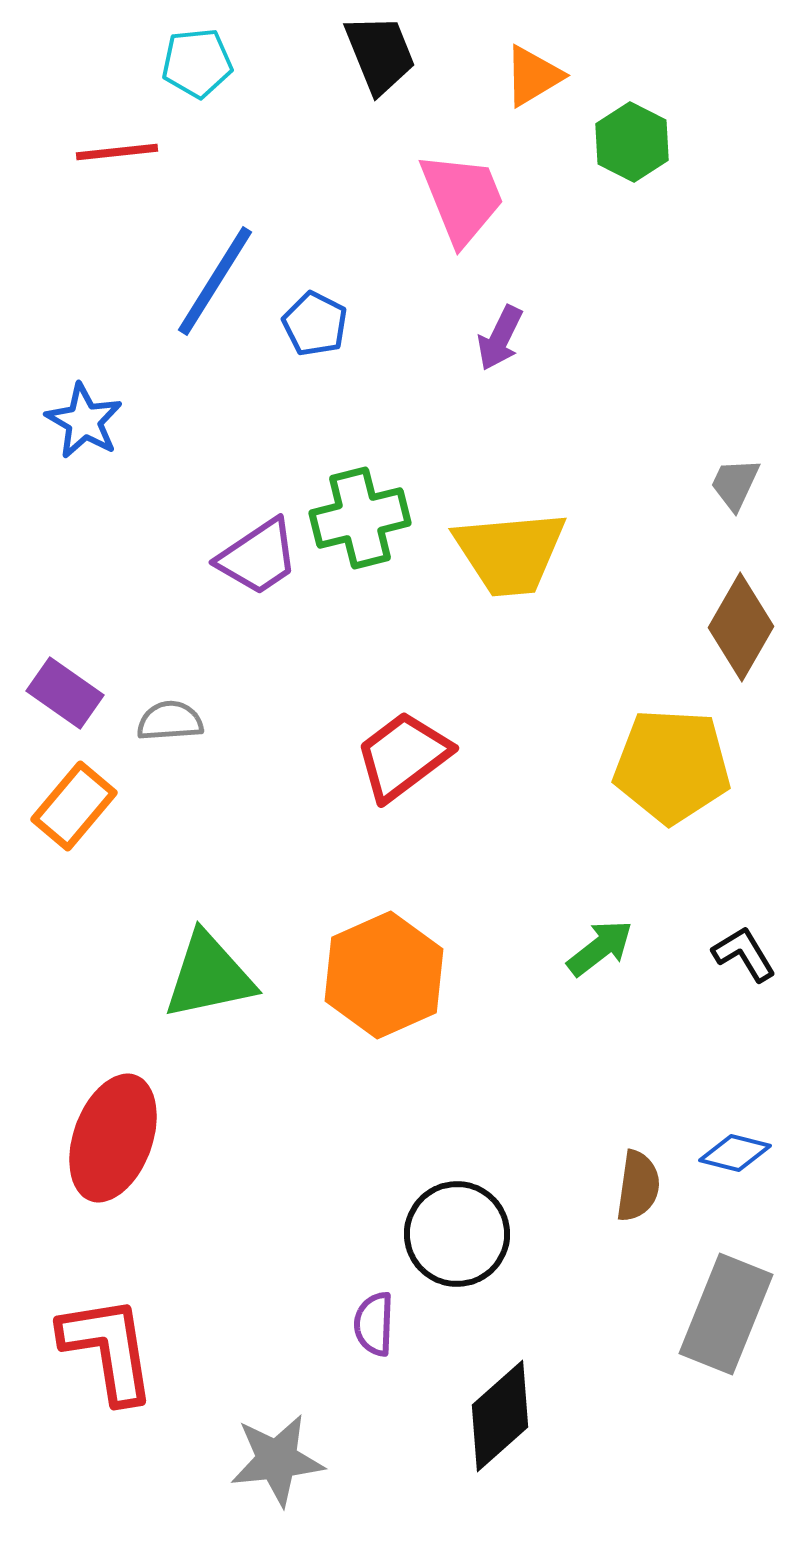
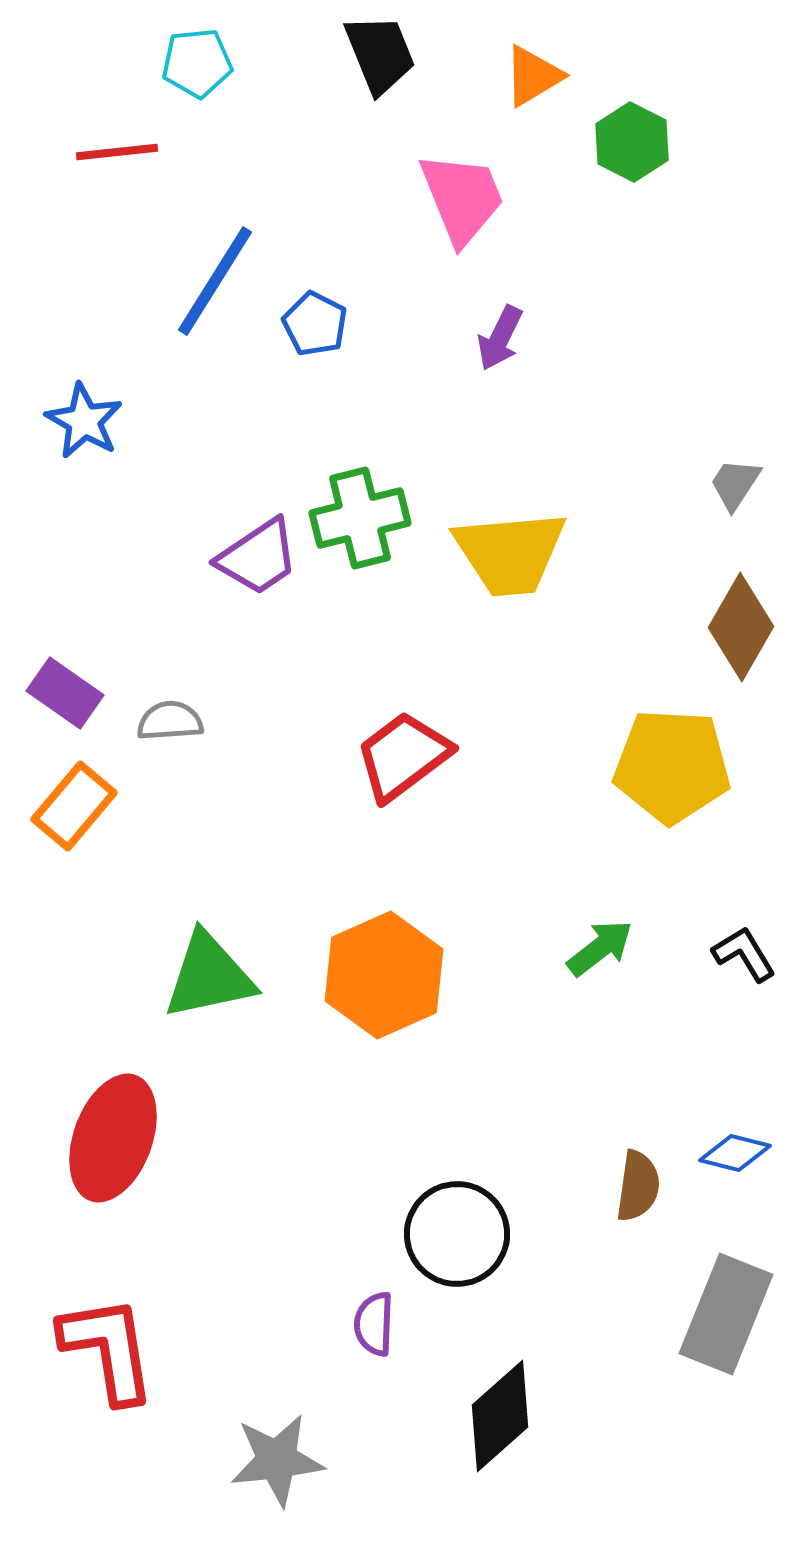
gray trapezoid: rotated 8 degrees clockwise
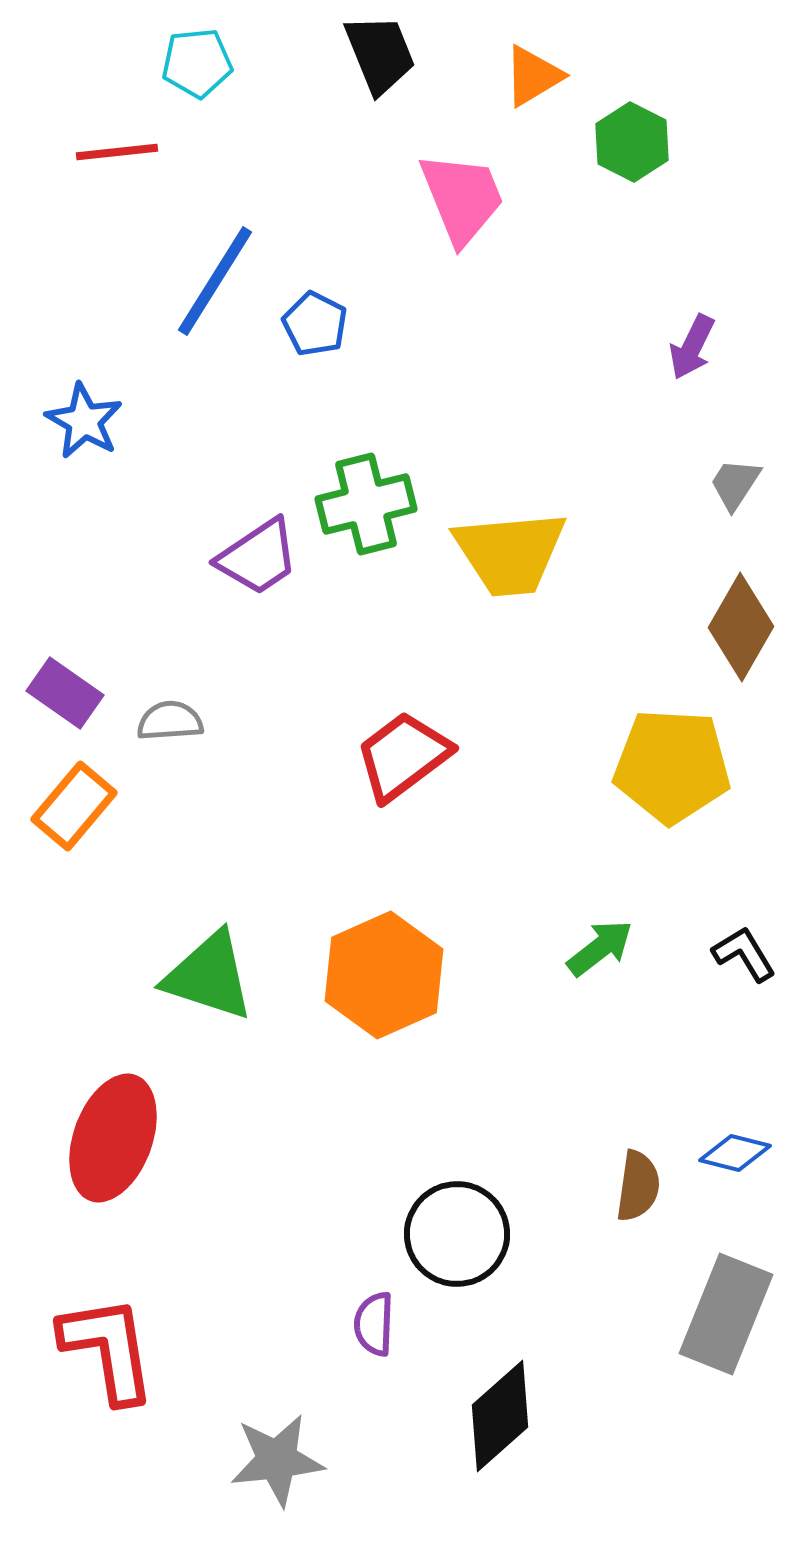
purple arrow: moved 192 px right, 9 px down
green cross: moved 6 px right, 14 px up
green triangle: rotated 30 degrees clockwise
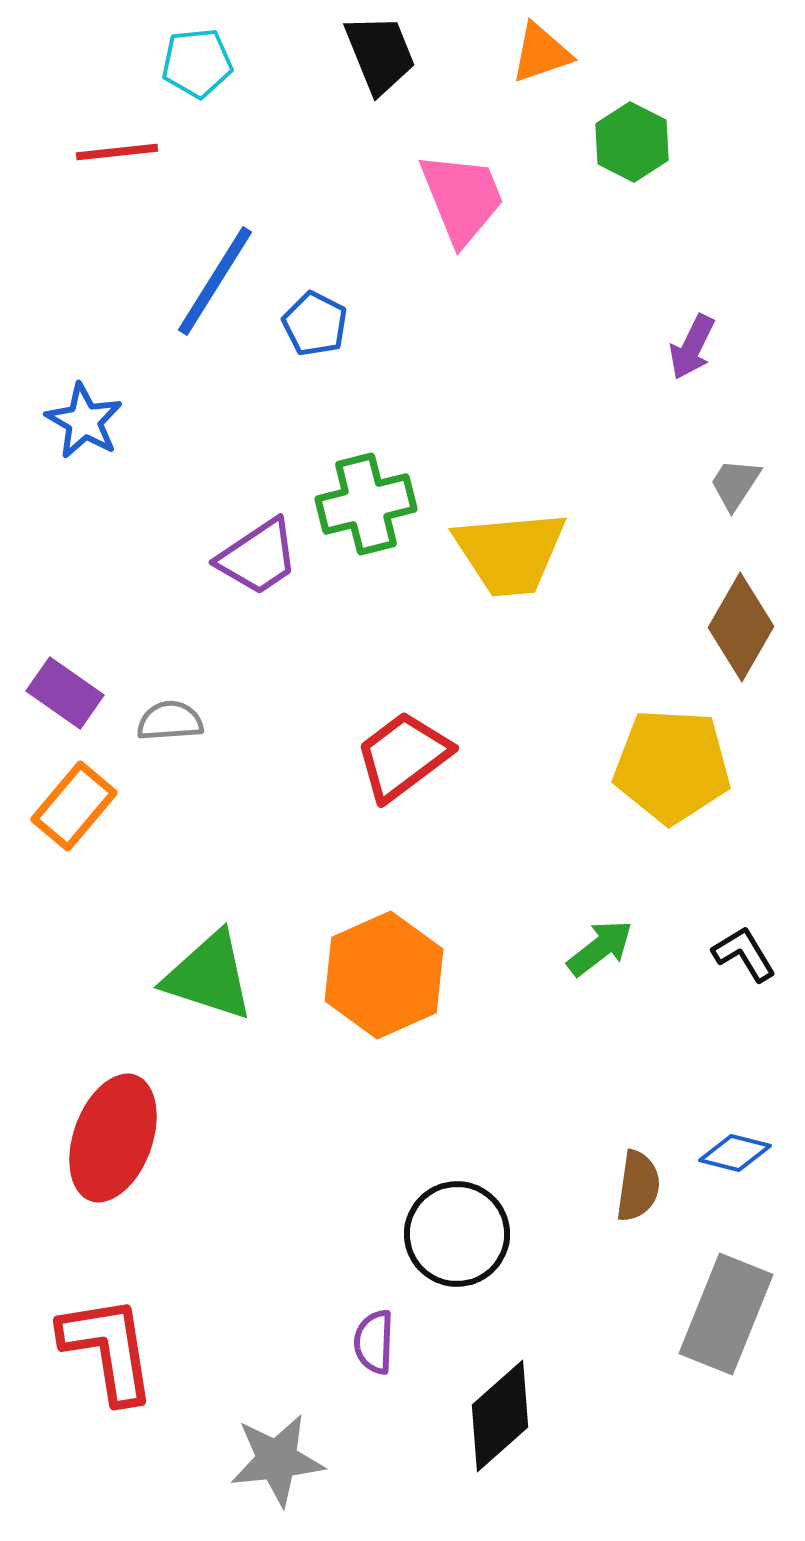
orange triangle: moved 8 px right, 23 px up; rotated 12 degrees clockwise
purple semicircle: moved 18 px down
